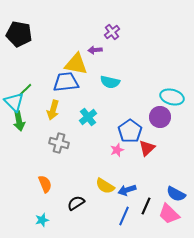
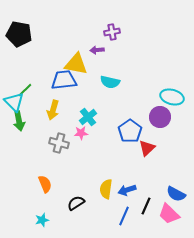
purple cross: rotated 28 degrees clockwise
purple arrow: moved 2 px right
blue trapezoid: moved 2 px left, 2 px up
pink star: moved 36 px left, 17 px up; rotated 16 degrees clockwise
yellow semicircle: moved 1 px right, 3 px down; rotated 66 degrees clockwise
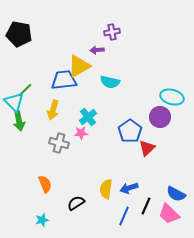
yellow triangle: moved 3 px right, 2 px down; rotated 40 degrees counterclockwise
blue arrow: moved 2 px right, 2 px up
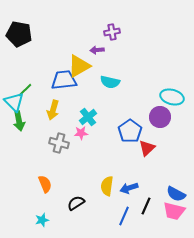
yellow semicircle: moved 1 px right, 3 px up
pink trapezoid: moved 5 px right, 3 px up; rotated 30 degrees counterclockwise
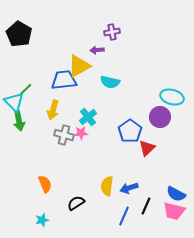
black pentagon: rotated 20 degrees clockwise
gray cross: moved 5 px right, 8 px up
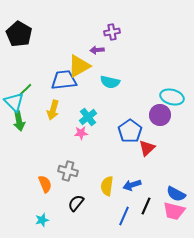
purple circle: moved 2 px up
gray cross: moved 4 px right, 36 px down
blue arrow: moved 3 px right, 3 px up
black semicircle: rotated 18 degrees counterclockwise
